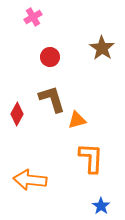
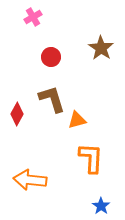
brown star: moved 1 px left
red circle: moved 1 px right
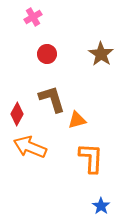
brown star: moved 6 px down
red circle: moved 4 px left, 3 px up
orange arrow: moved 33 px up; rotated 16 degrees clockwise
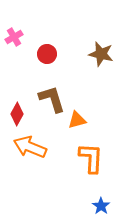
pink cross: moved 19 px left, 20 px down
brown star: rotated 20 degrees counterclockwise
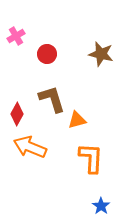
pink cross: moved 2 px right, 1 px up
